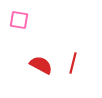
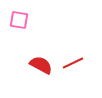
red line: rotated 50 degrees clockwise
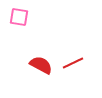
pink square: moved 3 px up
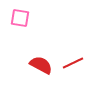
pink square: moved 1 px right, 1 px down
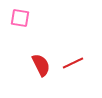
red semicircle: rotated 35 degrees clockwise
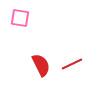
red line: moved 1 px left, 1 px down
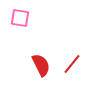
red line: rotated 25 degrees counterclockwise
